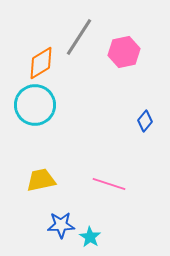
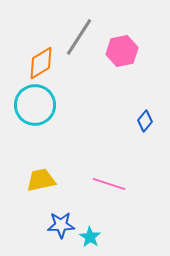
pink hexagon: moved 2 px left, 1 px up
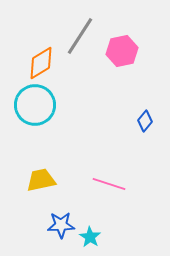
gray line: moved 1 px right, 1 px up
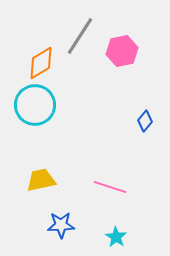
pink line: moved 1 px right, 3 px down
cyan star: moved 26 px right
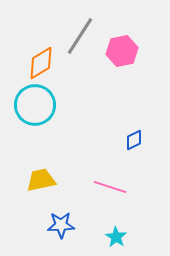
blue diamond: moved 11 px left, 19 px down; rotated 25 degrees clockwise
